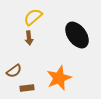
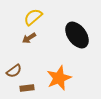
brown arrow: rotated 64 degrees clockwise
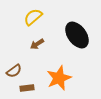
brown arrow: moved 8 px right, 6 px down
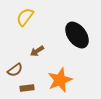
yellow semicircle: moved 8 px left; rotated 12 degrees counterclockwise
brown arrow: moved 7 px down
brown semicircle: moved 1 px right, 1 px up
orange star: moved 1 px right, 2 px down
